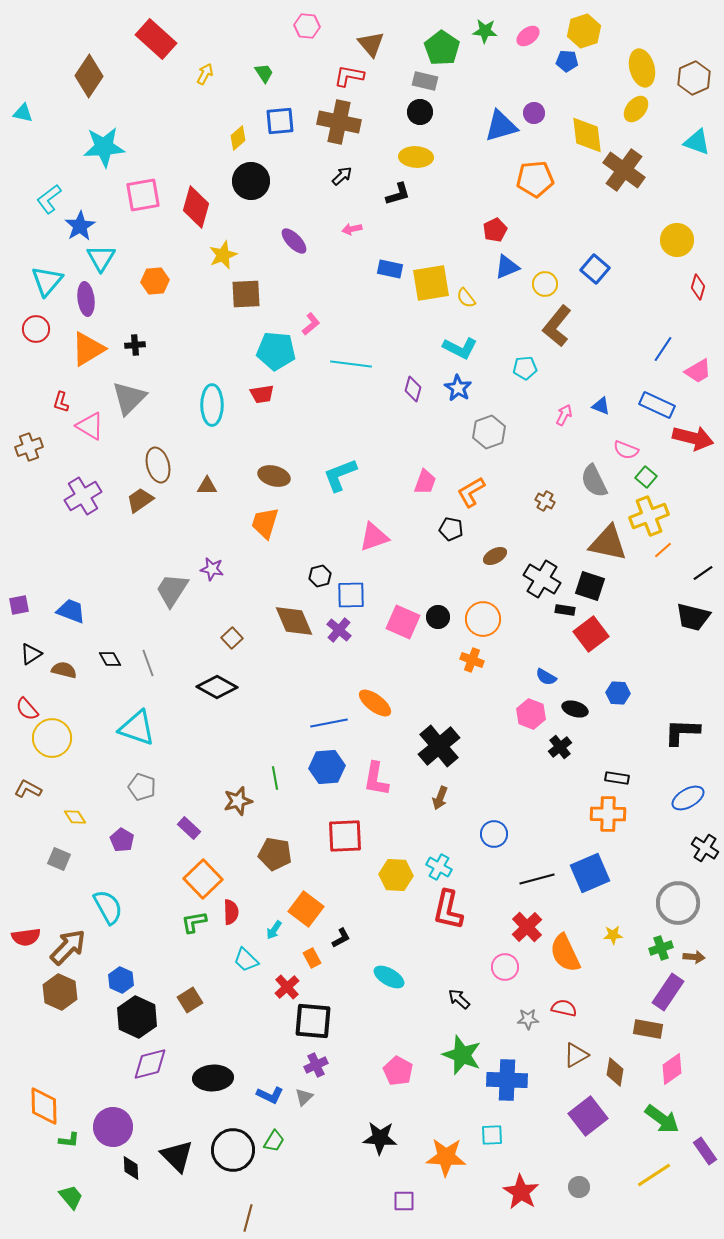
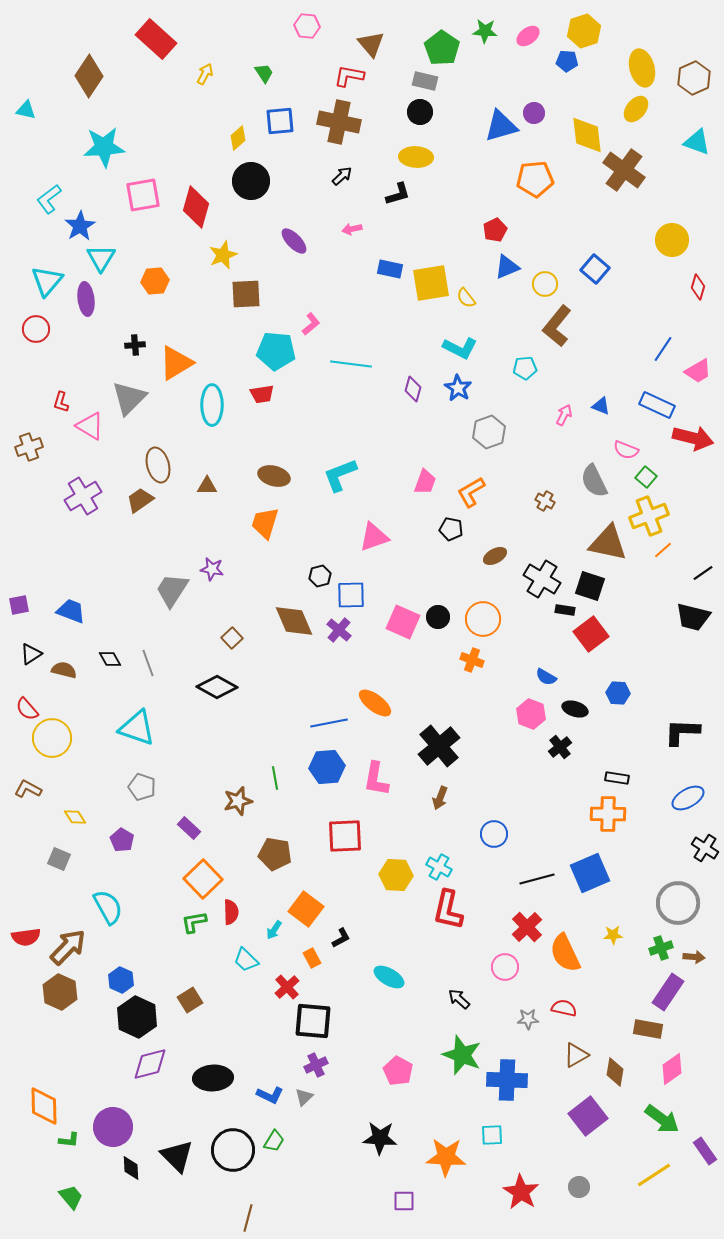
cyan triangle at (23, 113): moved 3 px right, 3 px up
yellow circle at (677, 240): moved 5 px left
orange triangle at (88, 349): moved 88 px right, 14 px down
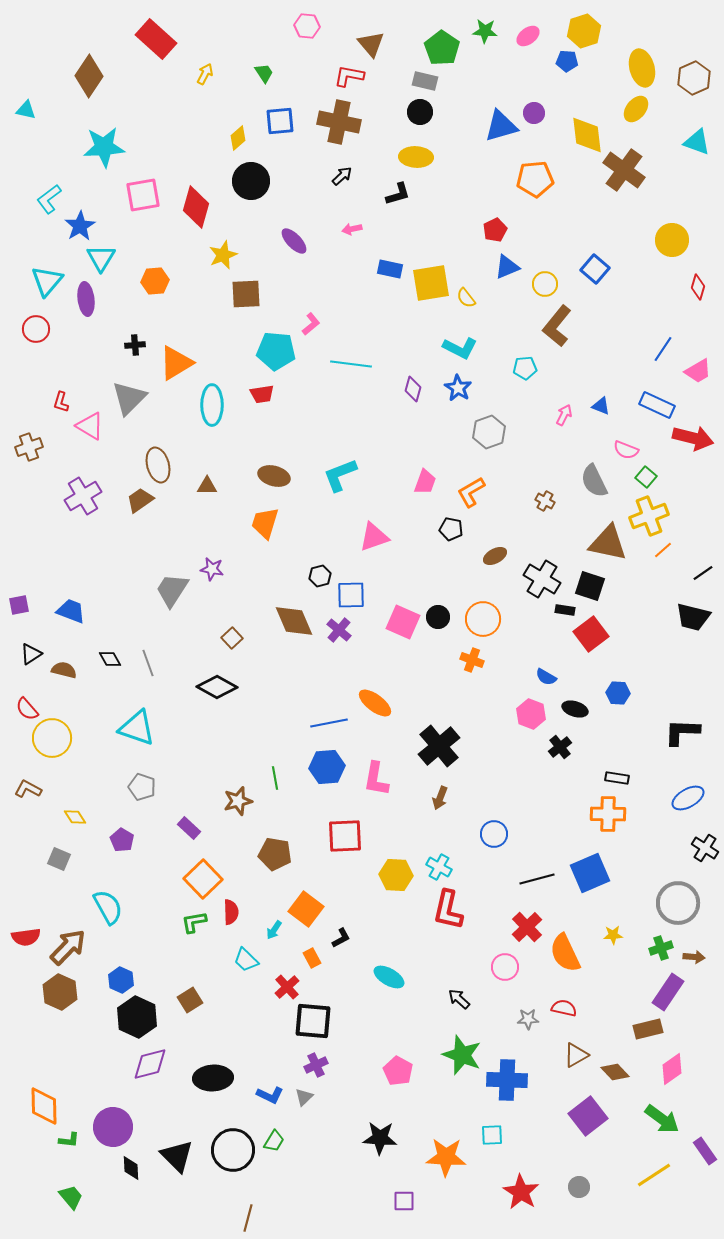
brown rectangle at (648, 1029): rotated 24 degrees counterclockwise
brown diamond at (615, 1072): rotated 52 degrees counterclockwise
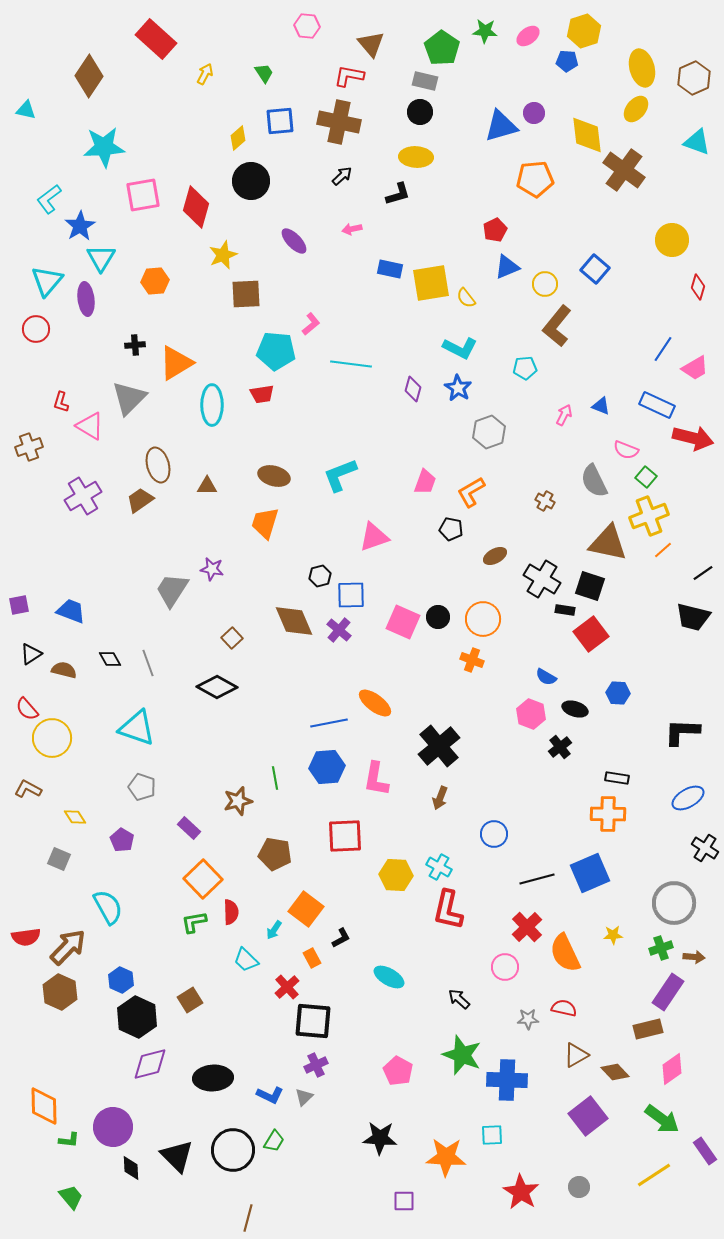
pink trapezoid at (698, 371): moved 3 px left, 3 px up
gray circle at (678, 903): moved 4 px left
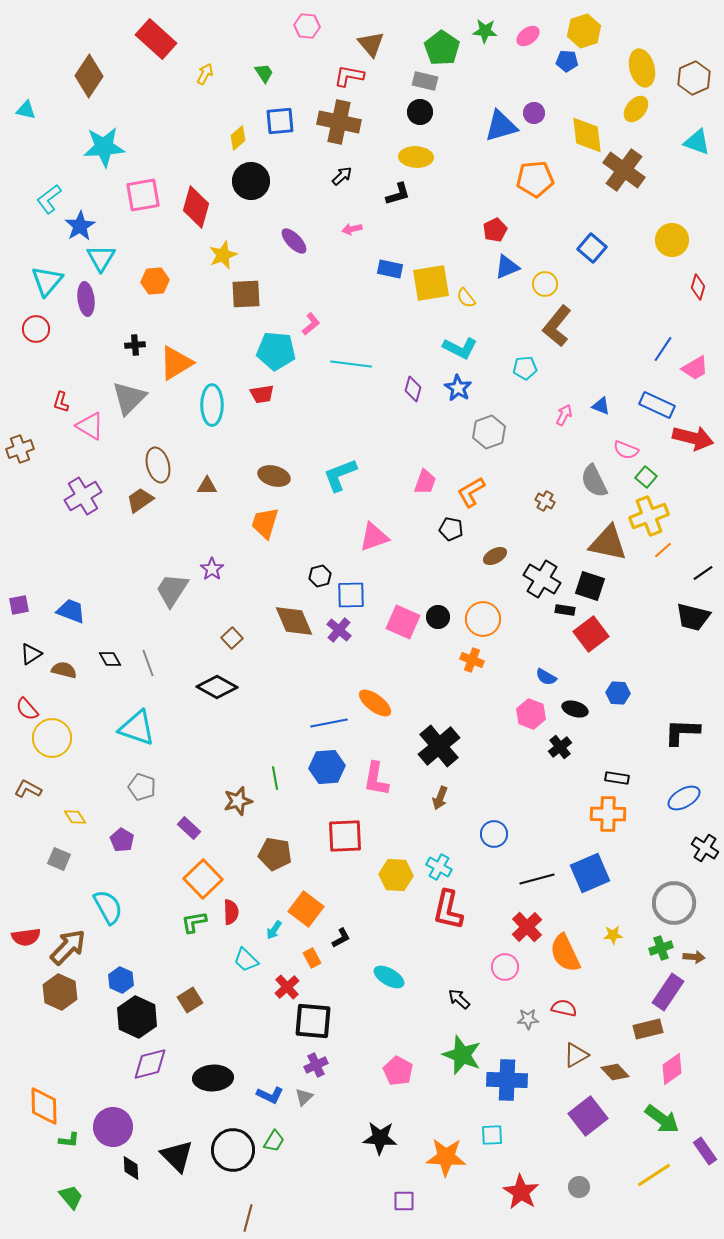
blue square at (595, 269): moved 3 px left, 21 px up
brown cross at (29, 447): moved 9 px left, 2 px down
purple star at (212, 569): rotated 25 degrees clockwise
blue ellipse at (688, 798): moved 4 px left
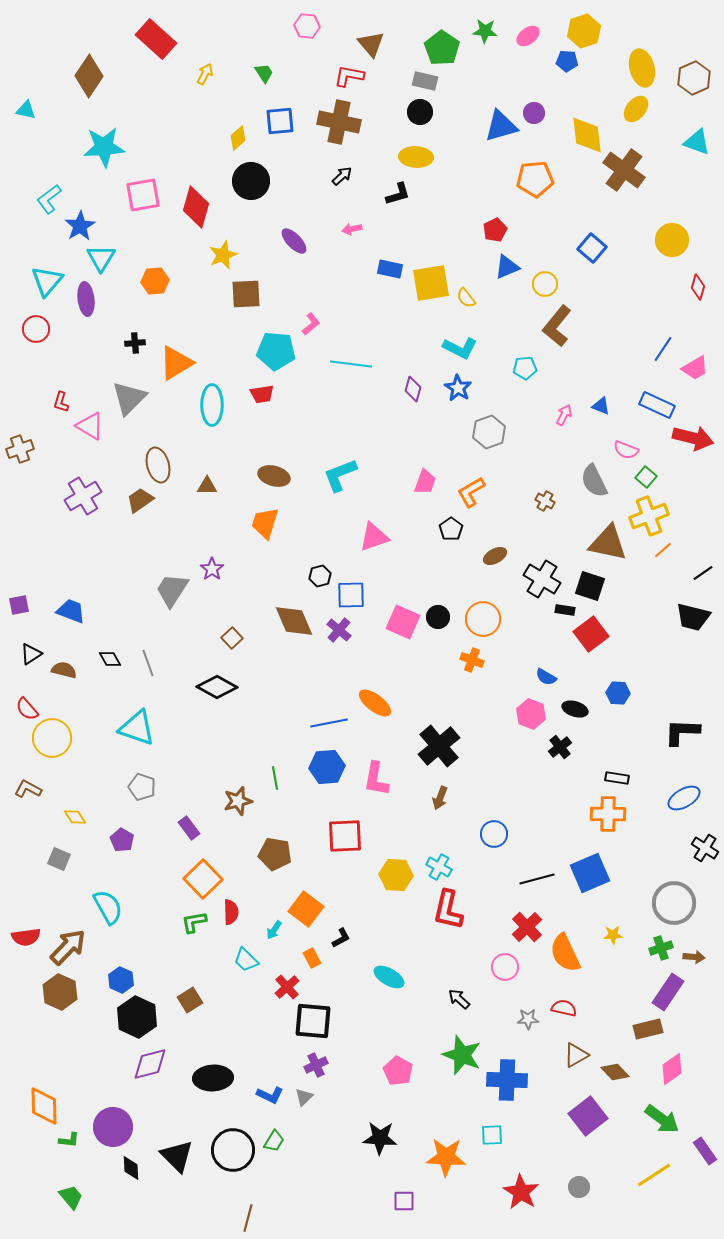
black cross at (135, 345): moved 2 px up
black pentagon at (451, 529): rotated 25 degrees clockwise
purple rectangle at (189, 828): rotated 10 degrees clockwise
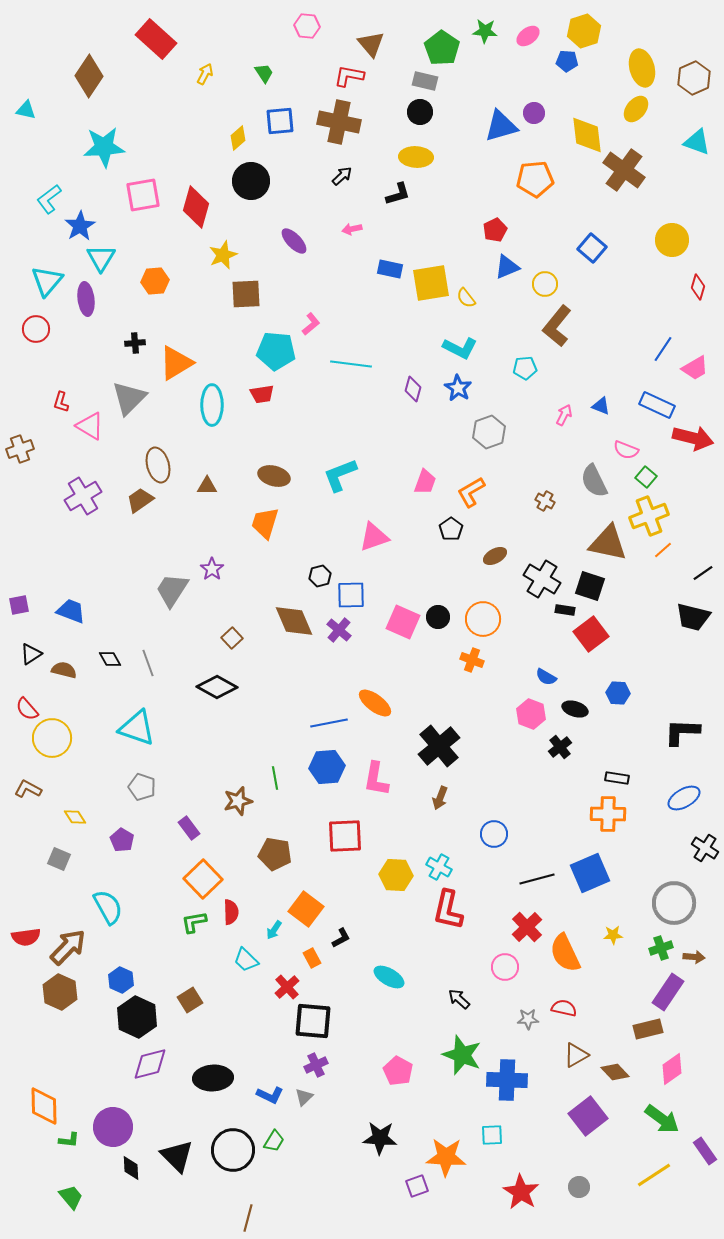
purple square at (404, 1201): moved 13 px right, 15 px up; rotated 20 degrees counterclockwise
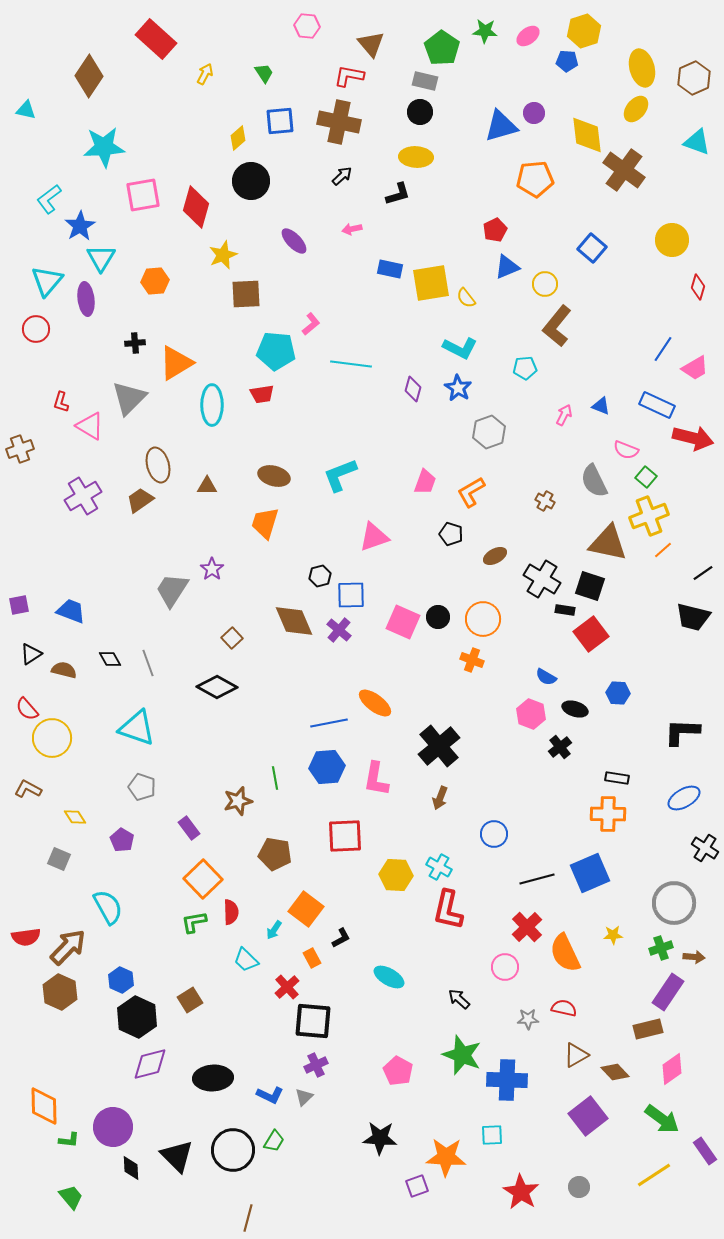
black pentagon at (451, 529): moved 5 px down; rotated 20 degrees counterclockwise
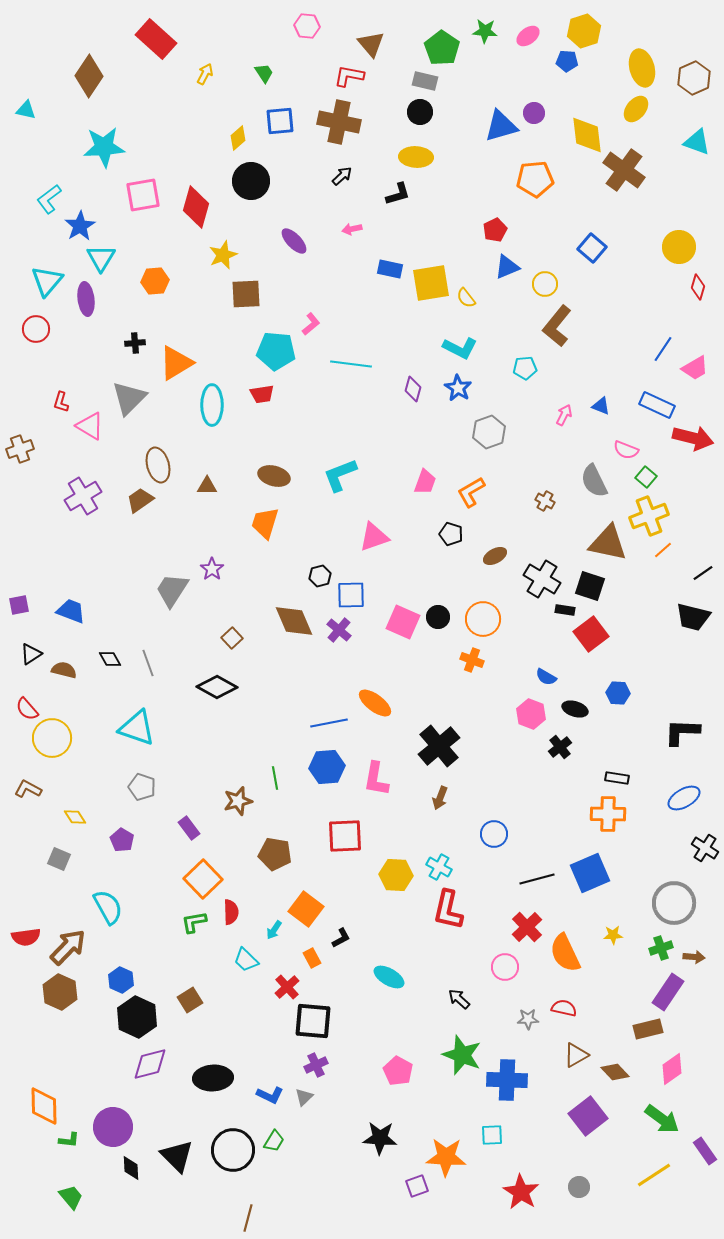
yellow circle at (672, 240): moved 7 px right, 7 px down
